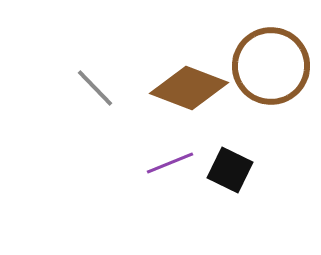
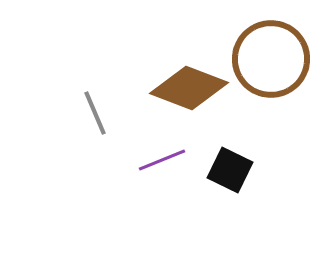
brown circle: moved 7 px up
gray line: moved 25 px down; rotated 21 degrees clockwise
purple line: moved 8 px left, 3 px up
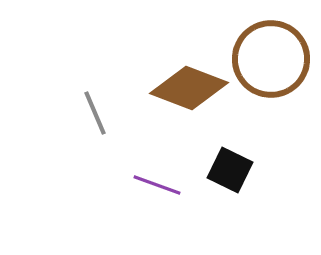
purple line: moved 5 px left, 25 px down; rotated 42 degrees clockwise
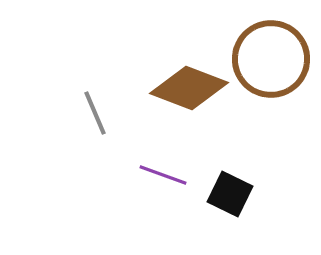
black square: moved 24 px down
purple line: moved 6 px right, 10 px up
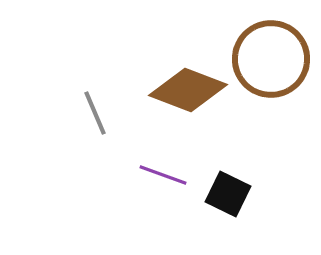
brown diamond: moved 1 px left, 2 px down
black square: moved 2 px left
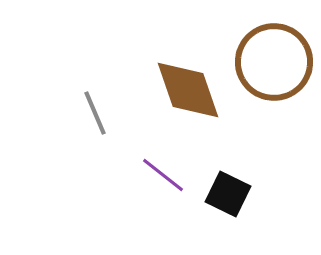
brown circle: moved 3 px right, 3 px down
brown diamond: rotated 50 degrees clockwise
purple line: rotated 18 degrees clockwise
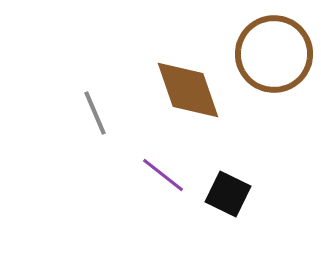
brown circle: moved 8 px up
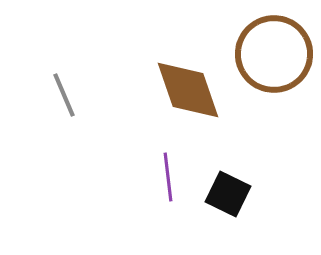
gray line: moved 31 px left, 18 px up
purple line: moved 5 px right, 2 px down; rotated 45 degrees clockwise
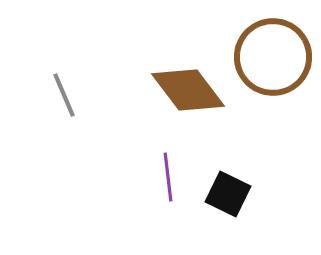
brown circle: moved 1 px left, 3 px down
brown diamond: rotated 18 degrees counterclockwise
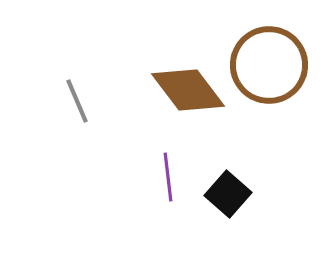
brown circle: moved 4 px left, 8 px down
gray line: moved 13 px right, 6 px down
black square: rotated 15 degrees clockwise
